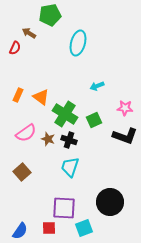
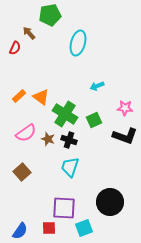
brown arrow: rotated 16 degrees clockwise
orange rectangle: moved 1 px right, 1 px down; rotated 24 degrees clockwise
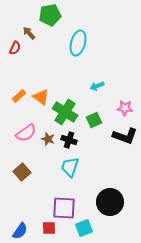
green cross: moved 2 px up
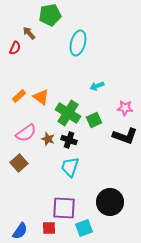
green cross: moved 3 px right, 1 px down
brown square: moved 3 px left, 9 px up
